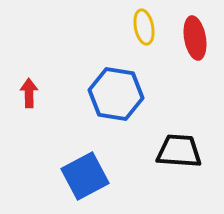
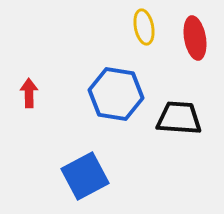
black trapezoid: moved 33 px up
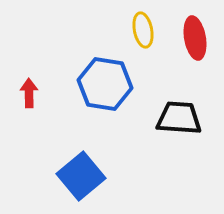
yellow ellipse: moved 1 px left, 3 px down
blue hexagon: moved 11 px left, 10 px up
blue square: moved 4 px left; rotated 12 degrees counterclockwise
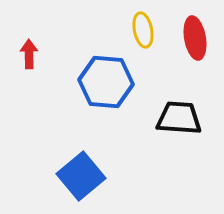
blue hexagon: moved 1 px right, 2 px up; rotated 4 degrees counterclockwise
red arrow: moved 39 px up
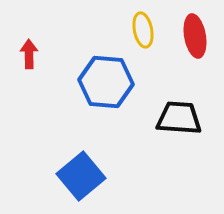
red ellipse: moved 2 px up
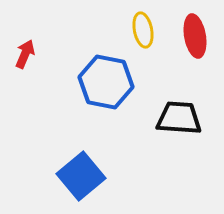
red arrow: moved 4 px left; rotated 24 degrees clockwise
blue hexagon: rotated 6 degrees clockwise
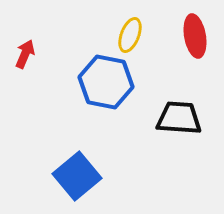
yellow ellipse: moved 13 px left, 5 px down; rotated 32 degrees clockwise
blue square: moved 4 px left
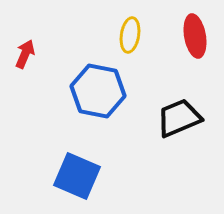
yellow ellipse: rotated 12 degrees counterclockwise
blue hexagon: moved 8 px left, 9 px down
black trapezoid: rotated 27 degrees counterclockwise
blue square: rotated 27 degrees counterclockwise
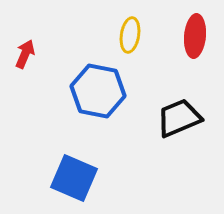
red ellipse: rotated 15 degrees clockwise
blue square: moved 3 px left, 2 px down
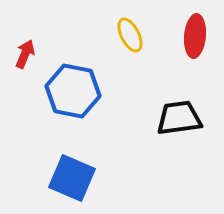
yellow ellipse: rotated 36 degrees counterclockwise
blue hexagon: moved 25 px left
black trapezoid: rotated 15 degrees clockwise
blue square: moved 2 px left
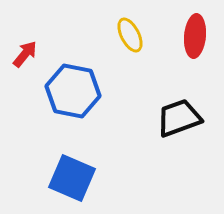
red arrow: rotated 16 degrees clockwise
black trapezoid: rotated 12 degrees counterclockwise
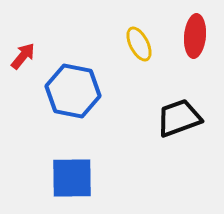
yellow ellipse: moved 9 px right, 9 px down
red arrow: moved 2 px left, 2 px down
blue square: rotated 24 degrees counterclockwise
